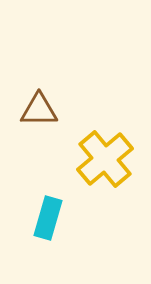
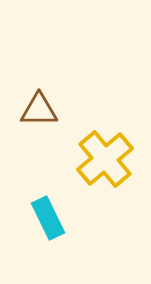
cyan rectangle: rotated 42 degrees counterclockwise
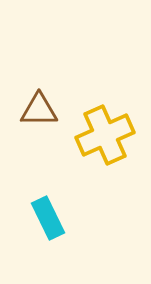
yellow cross: moved 24 px up; rotated 16 degrees clockwise
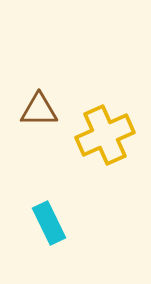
cyan rectangle: moved 1 px right, 5 px down
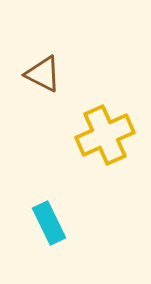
brown triangle: moved 4 px right, 36 px up; rotated 27 degrees clockwise
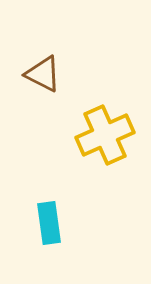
cyan rectangle: rotated 18 degrees clockwise
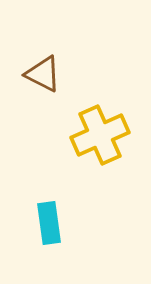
yellow cross: moved 5 px left
